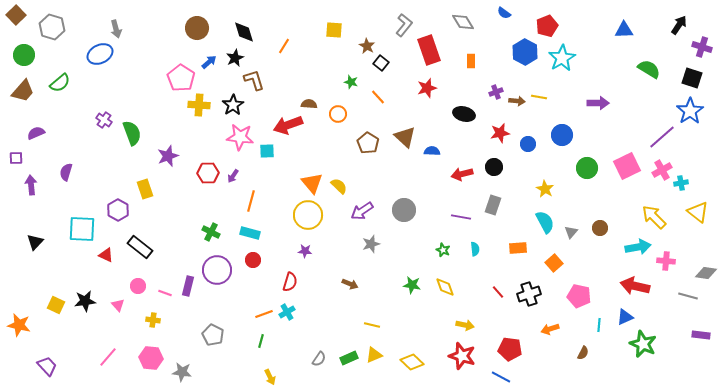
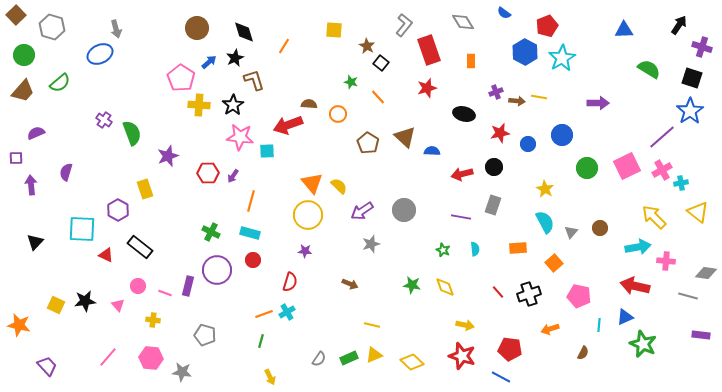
gray pentagon at (213, 335): moved 8 px left; rotated 10 degrees counterclockwise
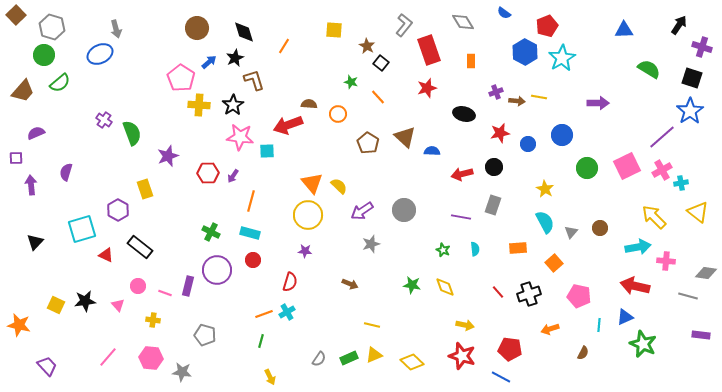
green circle at (24, 55): moved 20 px right
cyan square at (82, 229): rotated 20 degrees counterclockwise
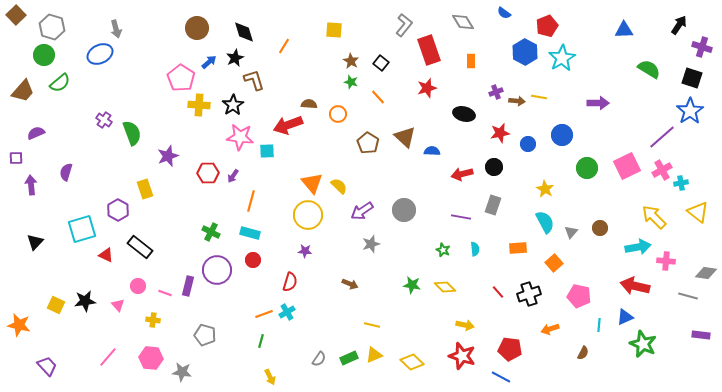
brown star at (367, 46): moved 16 px left, 15 px down
yellow diamond at (445, 287): rotated 25 degrees counterclockwise
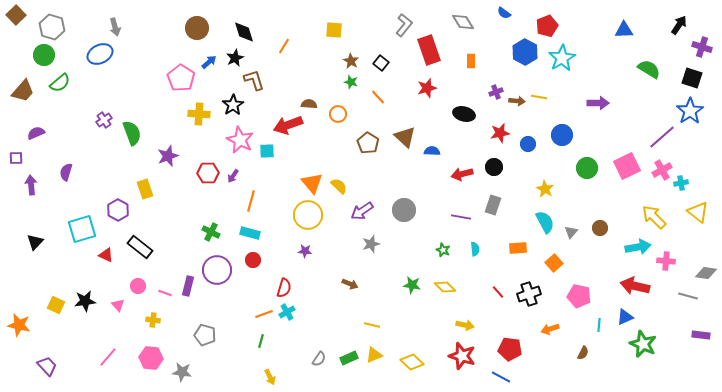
gray arrow at (116, 29): moved 1 px left, 2 px up
yellow cross at (199, 105): moved 9 px down
purple cross at (104, 120): rotated 21 degrees clockwise
pink star at (240, 137): moved 3 px down; rotated 20 degrees clockwise
red semicircle at (290, 282): moved 6 px left, 6 px down
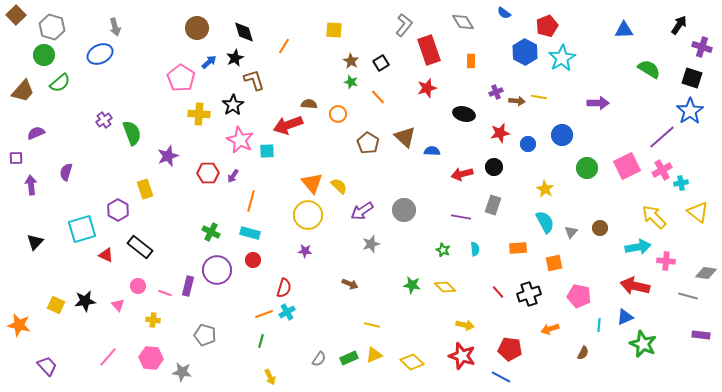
black square at (381, 63): rotated 21 degrees clockwise
orange square at (554, 263): rotated 30 degrees clockwise
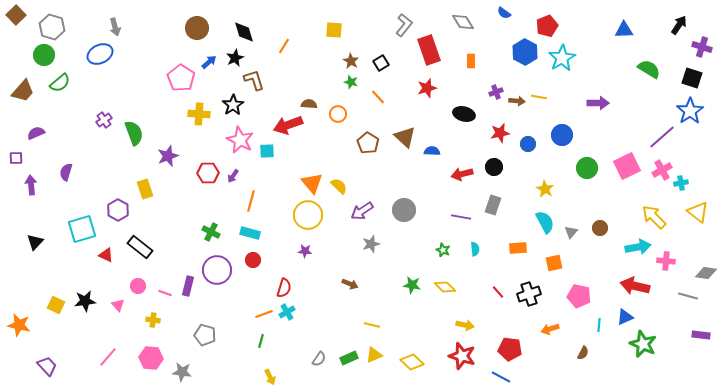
green semicircle at (132, 133): moved 2 px right
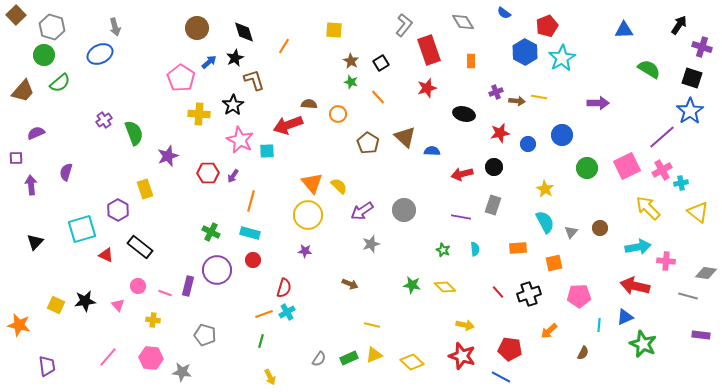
yellow arrow at (654, 217): moved 6 px left, 9 px up
pink pentagon at (579, 296): rotated 15 degrees counterclockwise
orange arrow at (550, 329): moved 1 px left, 2 px down; rotated 24 degrees counterclockwise
purple trapezoid at (47, 366): rotated 35 degrees clockwise
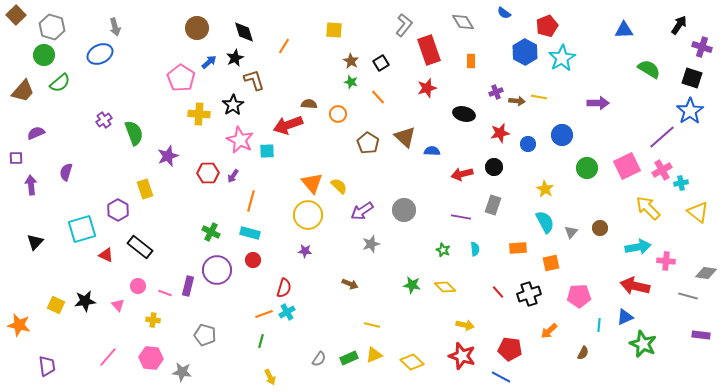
orange square at (554, 263): moved 3 px left
